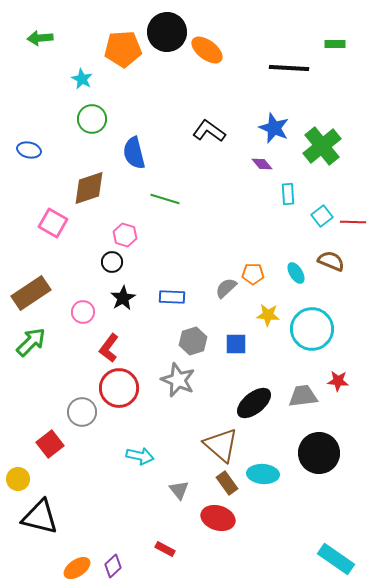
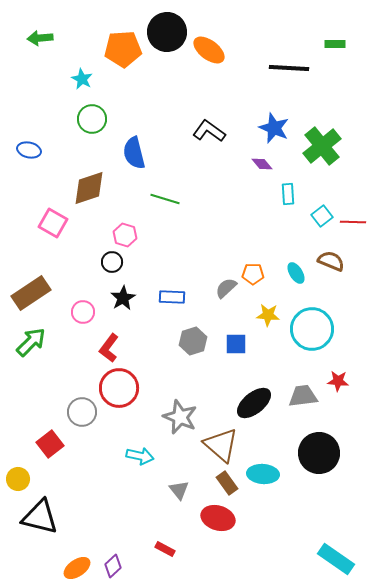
orange ellipse at (207, 50): moved 2 px right
gray star at (178, 380): moved 2 px right, 37 px down
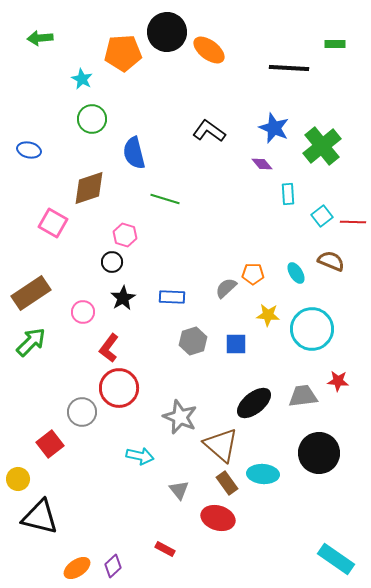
orange pentagon at (123, 49): moved 4 px down
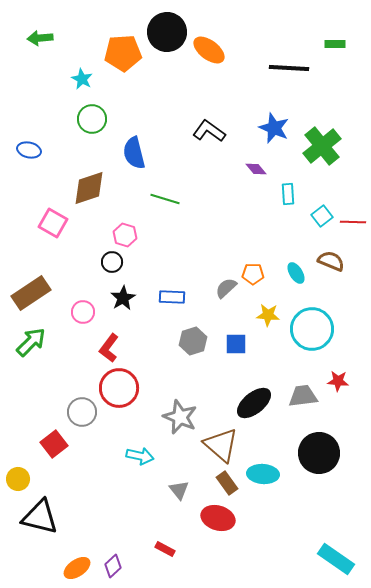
purple diamond at (262, 164): moved 6 px left, 5 px down
red square at (50, 444): moved 4 px right
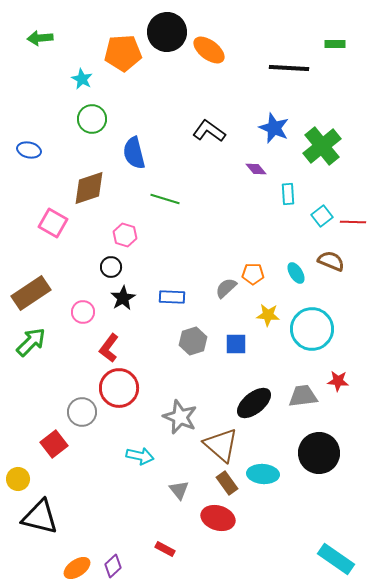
black circle at (112, 262): moved 1 px left, 5 px down
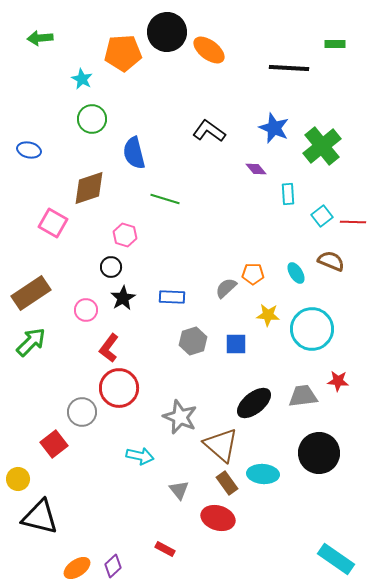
pink circle at (83, 312): moved 3 px right, 2 px up
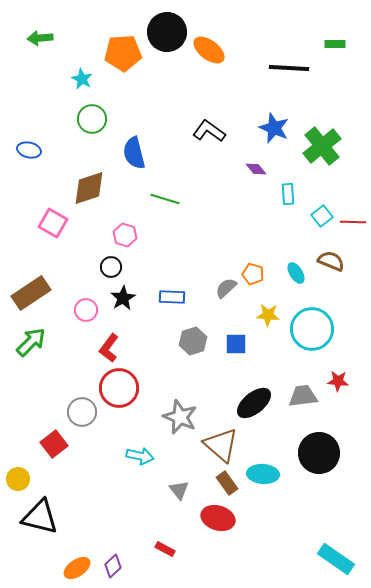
orange pentagon at (253, 274): rotated 15 degrees clockwise
